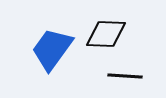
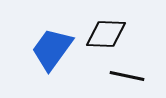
black line: moved 2 px right; rotated 8 degrees clockwise
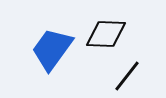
black line: rotated 64 degrees counterclockwise
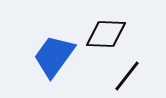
blue trapezoid: moved 2 px right, 7 px down
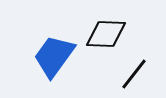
black line: moved 7 px right, 2 px up
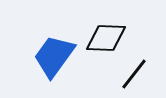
black diamond: moved 4 px down
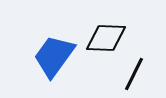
black line: rotated 12 degrees counterclockwise
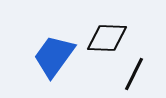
black diamond: moved 1 px right
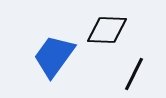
black diamond: moved 8 px up
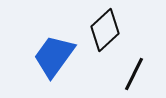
black diamond: moved 2 px left; rotated 45 degrees counterclockwise
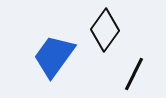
black diamond: rotated 12 degrees counterclockwise
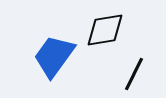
black diamond: rotated 45 degrees clockwise
